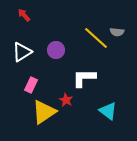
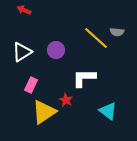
red arrow: moved 5 px up; rotated 24 degrees counterclockwise
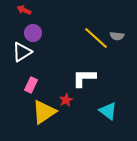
gray semicircle: moved 4 px down
purple circle: moved 23 px left, 17 px up
red star: rotated 16 degrees clockwise
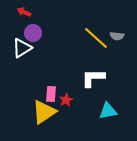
red arrow: moved 2 px down
white triangle: moved 4 px up
white L-shape: moved 9 px right
pink rectangle: moved 20 px right, 9 px down; rotated 21 degrees counterclockwise
cyan triangle: rotated 48 degrees counterclockwise
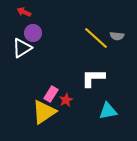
pink rectangle: rotated 28 degrees clockwise
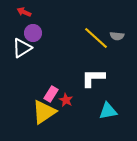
red star: rotated 16 degrees counterclockwise
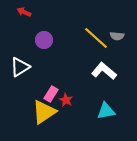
purple circle: moved 11 px right, 7 px down
white triangle: moved 2 px left, 19 px down
white L-shape: moved 11 px right, 7 px up; rotated 40 degrees clockwise
cyan triangle: moved 2 px left
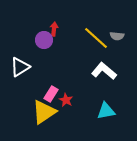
red arrow: moved 30 px right, 17 px down; rotated 72 degrees clockwise
